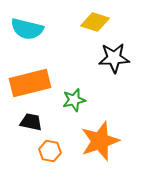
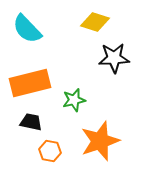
cyan semicircle: rotated 32 degrees clockwise
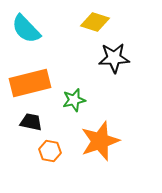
cyan semicircle: moved 1 px left
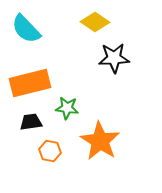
yellow diamond: rotated 16 degrees clockwise
green star: moved 7 px left, 8 px down; rotated 20 degrees clockwise
black trapezoid: rotated 20 degrees counterclockwise
orange star: rotated 21 degrees counterclockwise
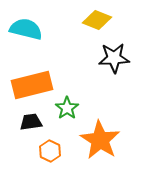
yellow diamond: moved 2 px right, 2 px up; rotated 12 degrees counterclockwise
cyan semicircle: rotated 148 degrees clockwise
orange rectangle: moved 2 px right, 2 px down
green star: rotated 30 degrees clockwise
orange star: moved 1 px up
orange hexagon: rotated 15 degrees clockwise
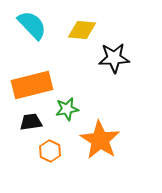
yellow diamond: moved 15 px left, 10 px down; rotated 16 degrees counterclockwise
cyan semicircle: moved 6 px right, 4 px up; rotated 32 degrees clockwise
green star: moved 1 px down; rotated 25 degrees clockwise
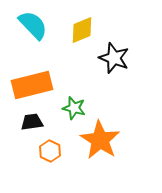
cyan semicircle: moved 1 px right
yellow diamond: rotated 28 degrees counterclockwise
black star: rotated 24 degrees clockwise
green star: moved 7 px right, 1 px up; rotated 25 degrees clockwise
black trapezoid: moved 1 px right
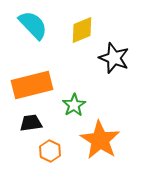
green star: moved 3 px up; rotated 25 degrees clockwise
black trapezoid: moved 1 px left, 1 px down
